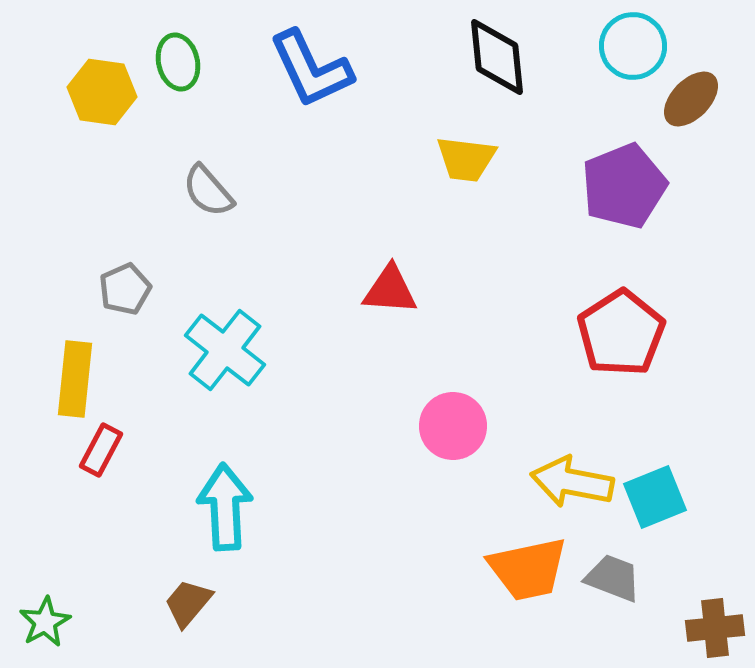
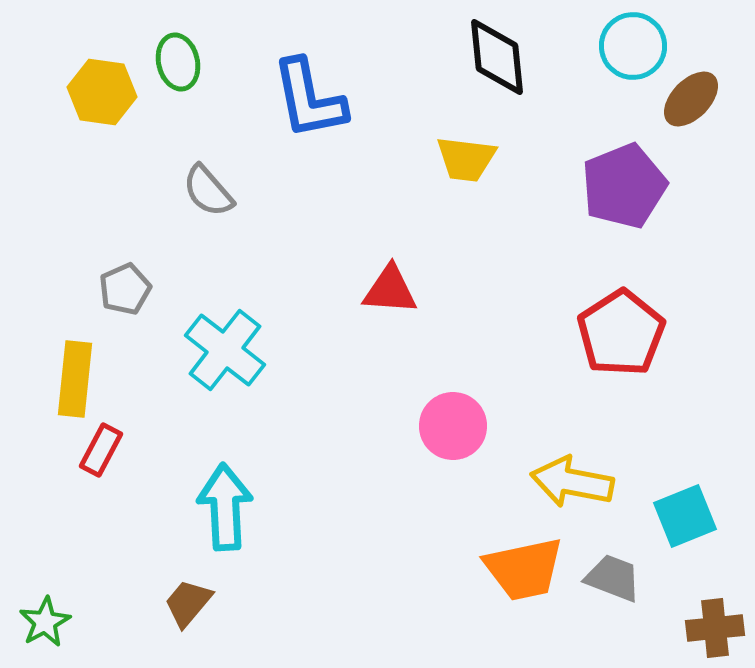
blue L-shape: moved 2 px left, 30 px down; rotated 14 degrees clockwise
cyan square: moved 30 px right, 19 px down
orange trapezoid: moved 4 px left
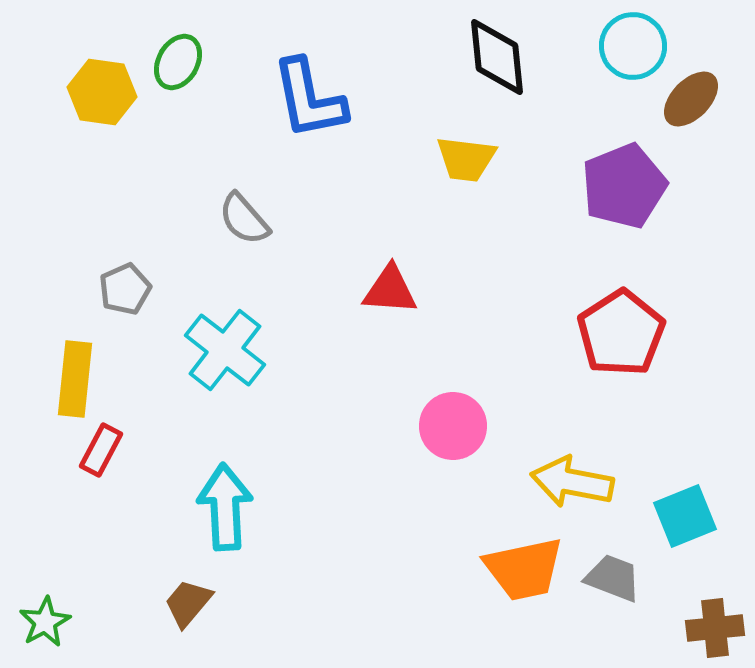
green ellipse: rotated 42 degrees clockwise
gray semicircle: moved 36 px right, 28 px down
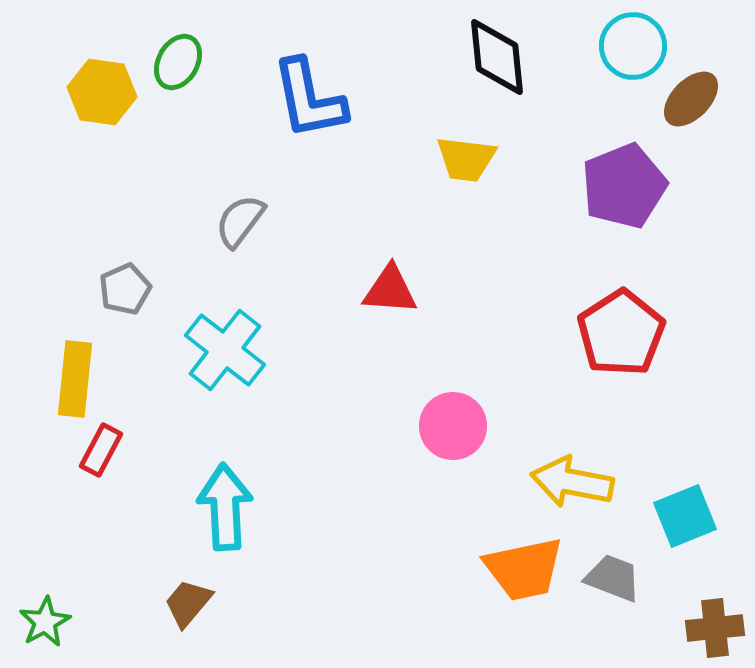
gray semicircle: moved 4 px left, 2 px down; rotated 78 degrees clockwise
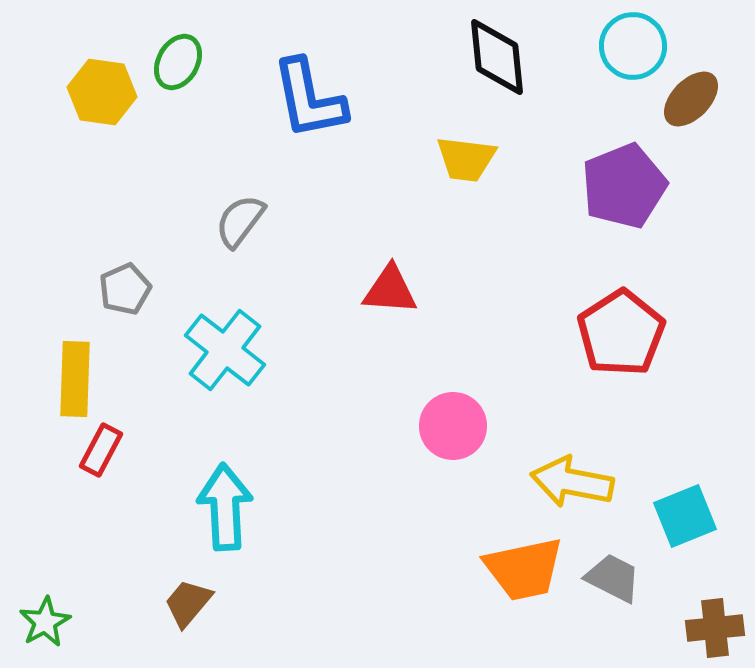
yellow rectangle: rotated 4 degrees counterclockwise
gray trapezoid: rotated 6 degrees clockwise
